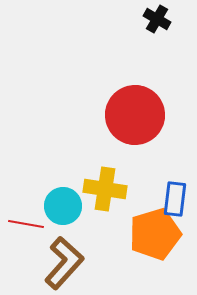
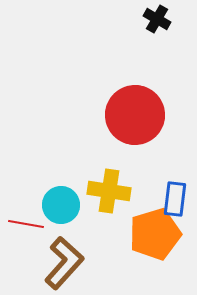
yellow cross: moved 4 px right, 2 px down
cyan circle: moved 2 px left, 1 px up
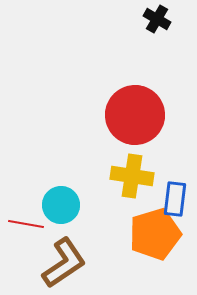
yellow cross: moved 23 px right, 15 px up
brown L-shape: rotated 14 degrees clockwise
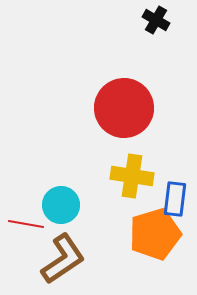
black cross: moved 1 px left, 1 px down
red circle: moved 11 px left, 7 px up
brown L-shape: moved 1 px left, 4 px up
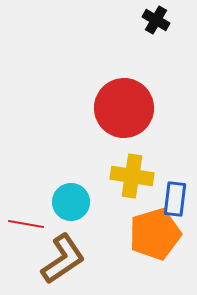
cyan circle: moved 10 px right, 3 px up
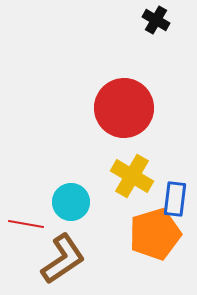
yellow cross: rotated 21 degrees clockwise
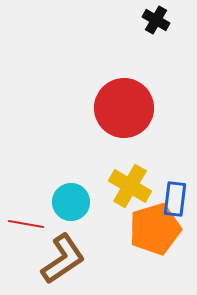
yellow cross: moved 2 px left, 10 px down
orange pentagon: moved 5 px up
